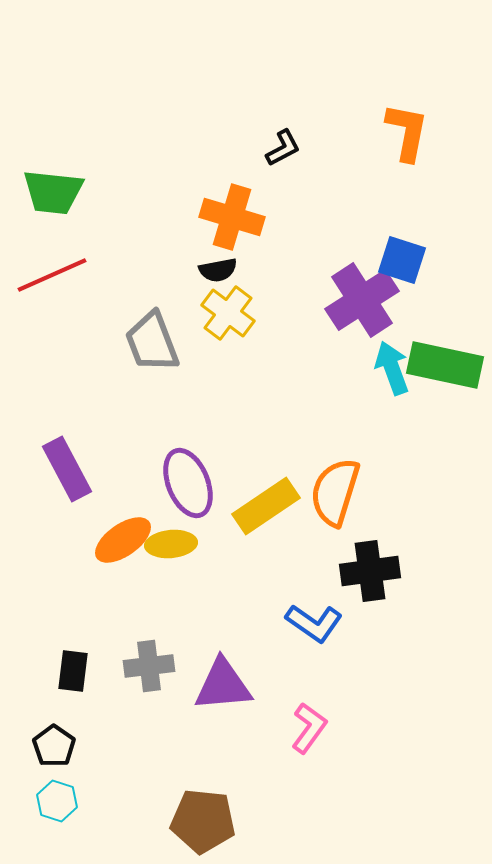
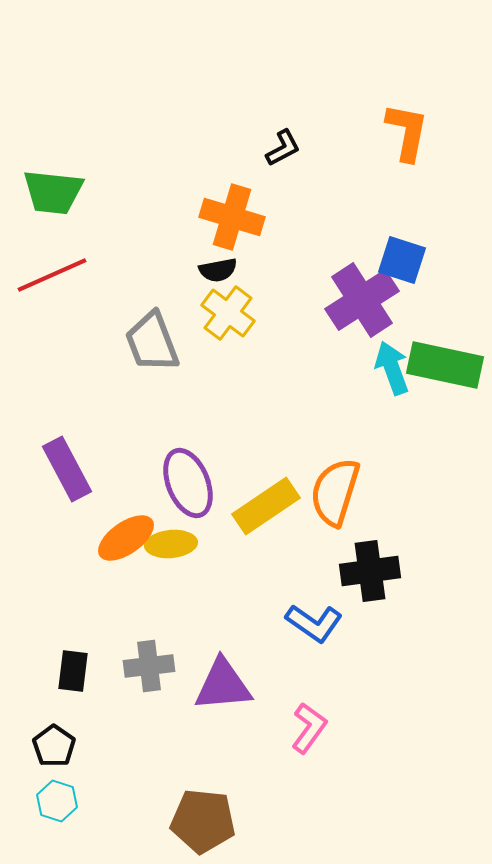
orange ellipse: moved 3 px right, 2 px up
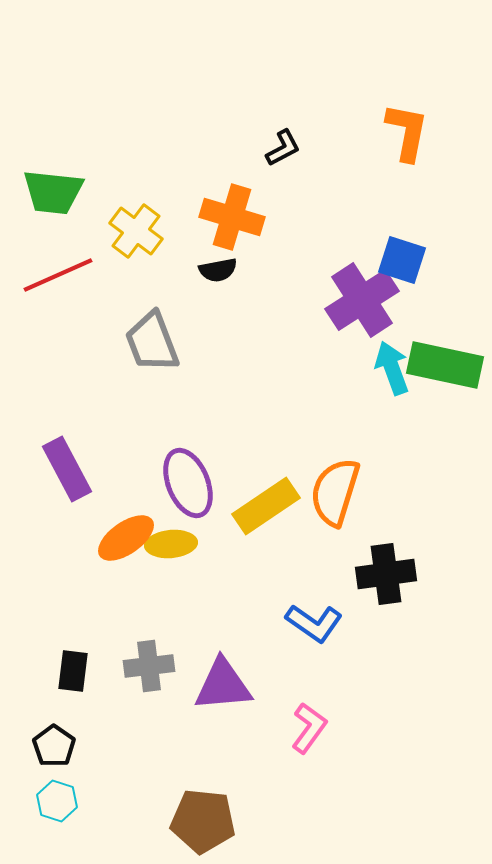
red line: moved 6 px right
yellow cross: moved 92 px left, 82 px up
black cross: moved 16 px right, 3 px down
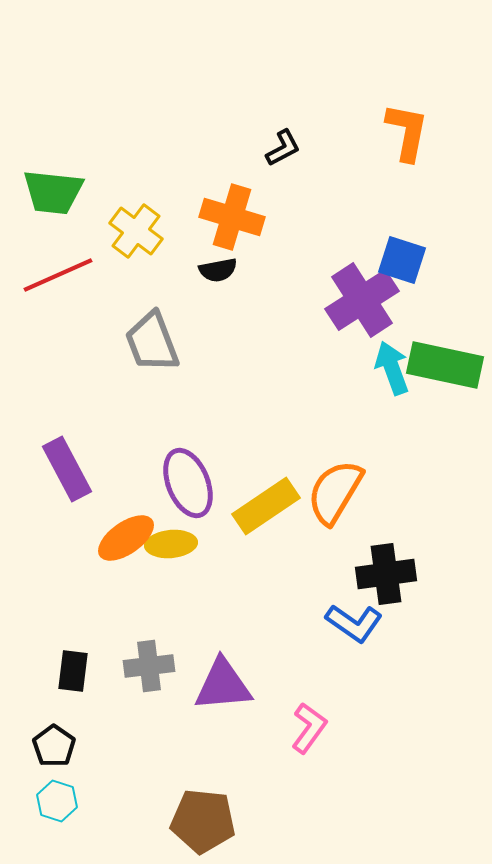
orange semicircle: rotated 14 degrees clockwise
blue L-shape: moved 40 px right
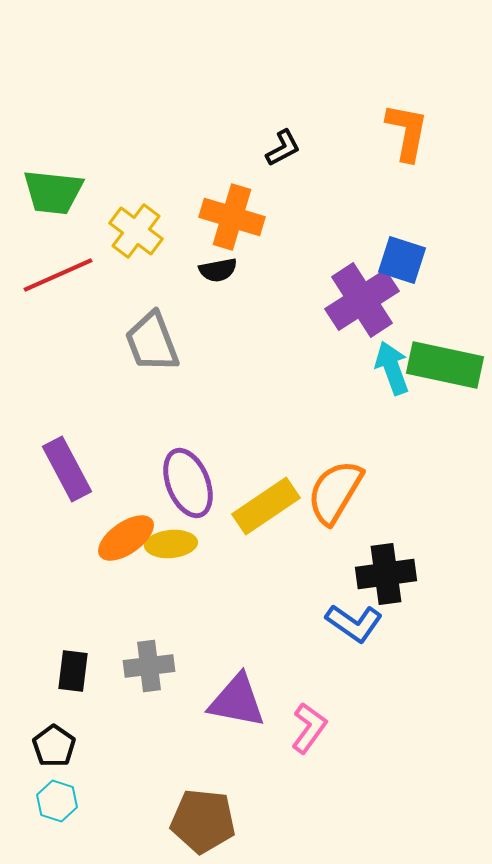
purple triangle: moved 14 px right, 16 px down; rotated 16 degrees clockwise
